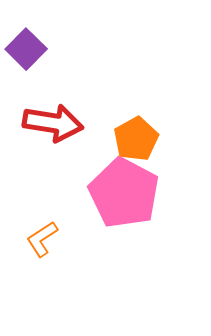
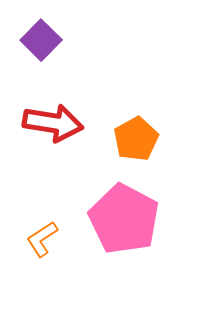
purple square: moved 15 px right, 9 px up
pink pentagon: moved 26 px down
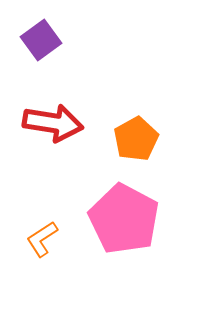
purple square: rotated 9 degrees clockwise
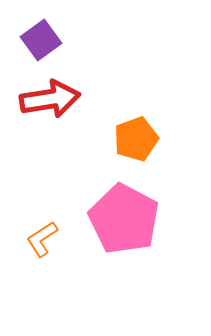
red arrow: moved 3 px left, 24 px up; rotated 18 degrees counterclockwise
orange pentagon: rotated 9 degrees clockwise
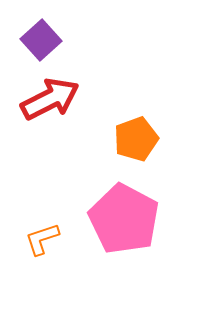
purple square: rotated 6 degrees counterclockwise
red arrow: rotated 18 degrees counterclockwise
orange L-shape: rotated 15 degrees clockwise
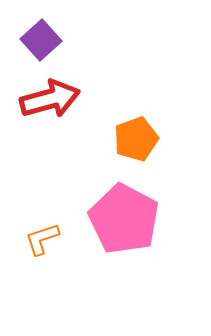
red arrow: rotated 12 degrees clockwise
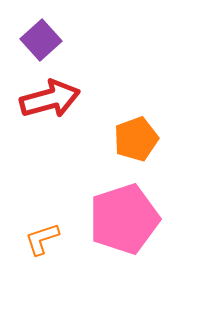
pink pentagon: rotated 26 degrees clockwise
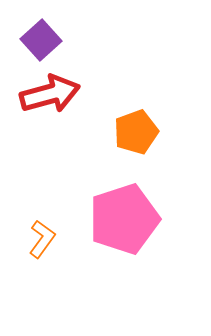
red arrow: moved 5 px up
orange pentagon: moved 7 px up
orange L-shape: rotated 144 degrees clockwise
